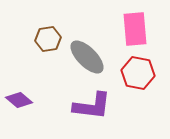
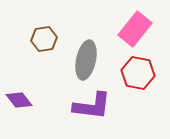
pink rectangle: rotated 44 degrees clockwise
brown hexagon: moved 4 px left
gray ellipse: moved 1 px left, 3 px down; rotated 57 degrees clockwise
purple diamond: rotated 12 degrees clockwise
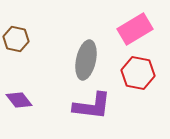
pink rectangle: rotated 20 degrees clockwise
brown hexagon: moved 28 px left; rotated 20 degrees clockwise
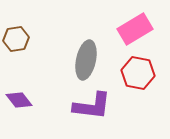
brown hexagon: rotated 20 degrees counterclockwise
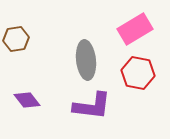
gray ellipse: rotated 18 degrees counterclockwise
purple diamond: moved 8 px right
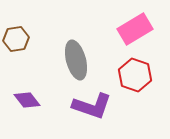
gray ellipse: moved 10 px left; rotated 9 degrees counterclockwise
red hexagon: moved 3 px left, 2 px down; rotated 8 degrees clockwise
purple L-shape: rotated 12 degrees clockwise
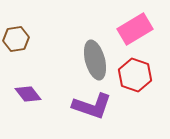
gray ellipse: moved 19 px right
purple diamond: moved 1 px right, 6 px up
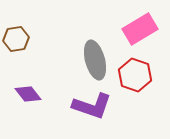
pink rectangle: moved 5 px right
